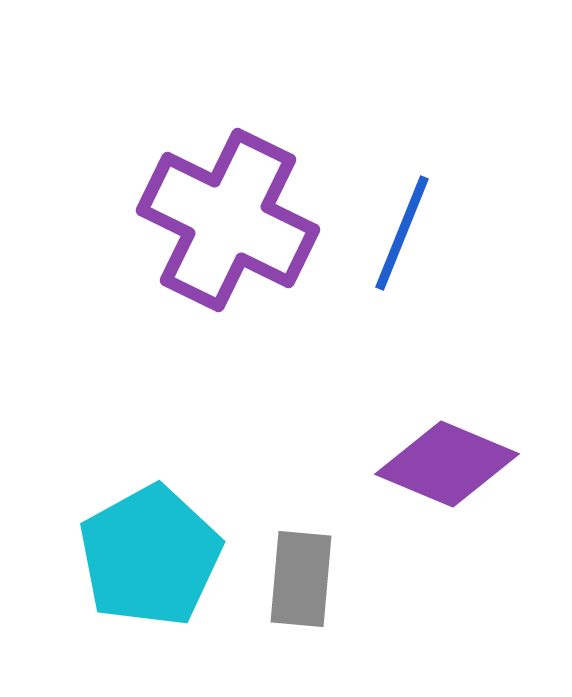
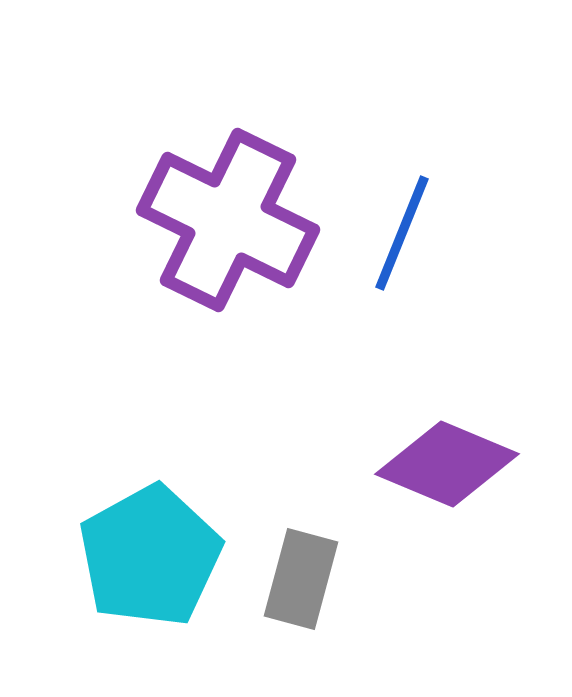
gray rectangle: rotated 10 degrees clockwise
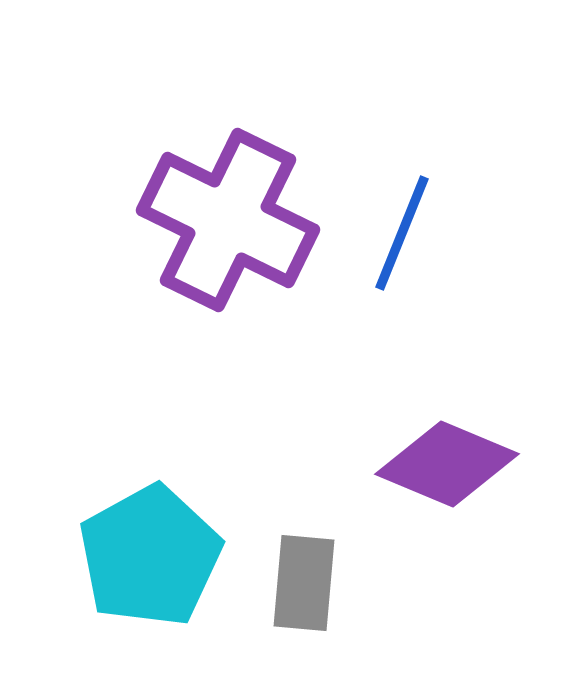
gray rectangle: moved 3 px right, 4 px down; rotated 10 degrees counterclockwise
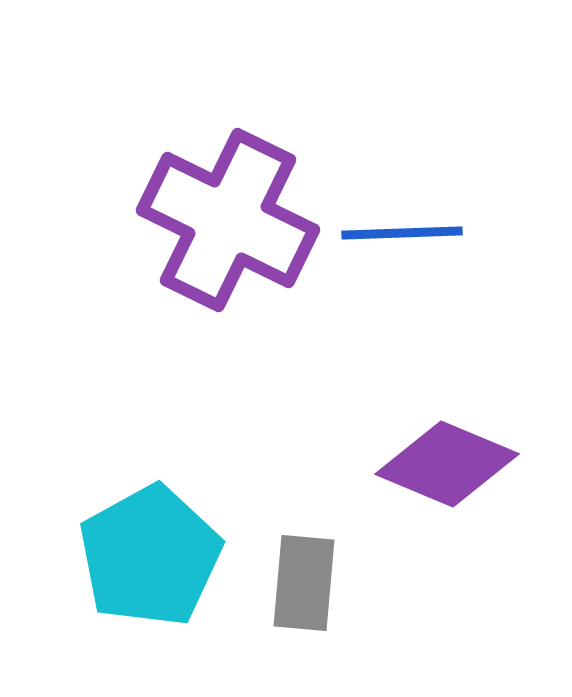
blue line: rotated 66 degrees clockwise
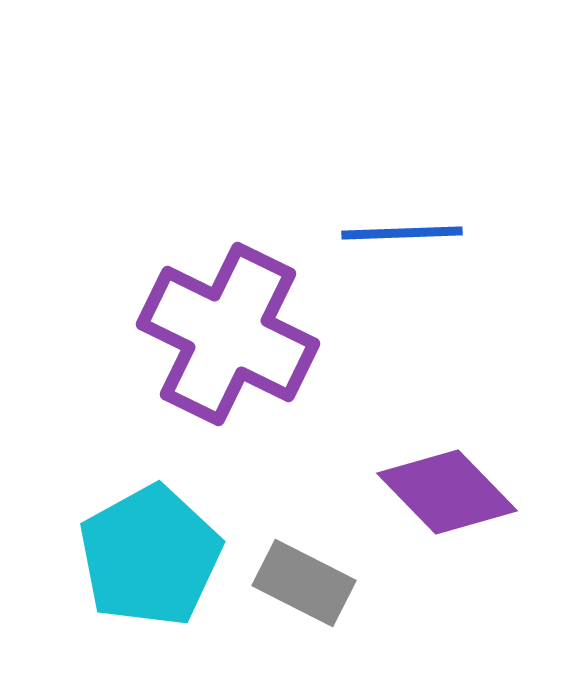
purple cross: moved 114 px down
purple diamond: moved 28 px down; rotated 23 degrees clockwise
gray rectangle: rotated 68 degrees counterclockwise
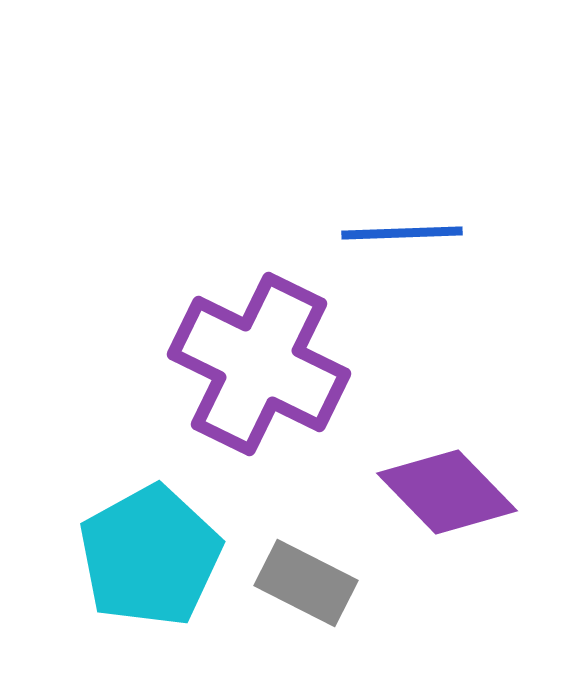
purple cross: moved 31 px right, 30 px down
gray rectangle: moved 2 px right
